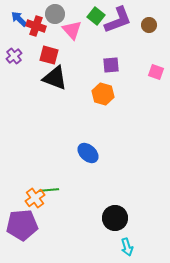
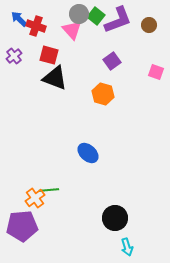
gray circle: moved 24 px right
purple square: moved 1 px right, 4 px up; rotated 30 degrees counterclockwise
purple pentagon: moved 1 px down
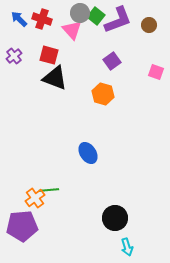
gray circle: moved 1 px right, 1 px up
red cross: moved 6 px right, 7 px up
blue ellipse: rotated 15 degrees clockwise
